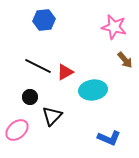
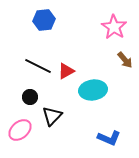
pink star: rotated 20 degrees clockwise
red triangle: moved 1 px right, 1 px up
pink ellipse: moved 3 px right
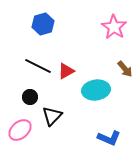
blue hexagon: moved 1 px left, 4 px down; rotated 10 degrees counterclockwise
brown arrow: moved 9 px down
cyan ellipse: moved 3 px right
